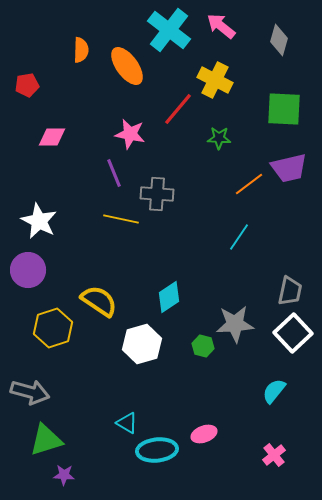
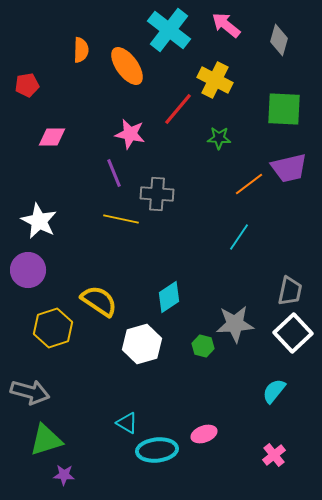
pink arrow: moved 5 px right, 1 px up
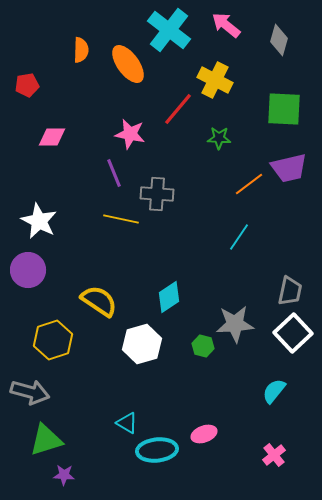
orange ellipse: moved 1 px right, 2 px up
yellow hexagon: moved 12 px down
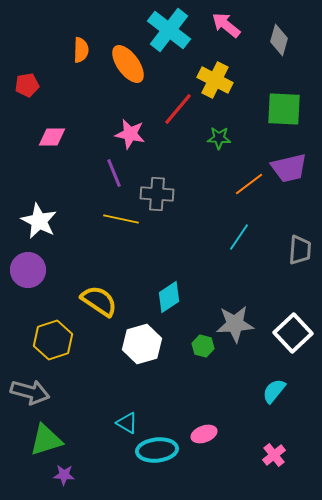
gray trapezoid: moved 10 px right, 41 px up; rotated 8 degrees counterclockwise
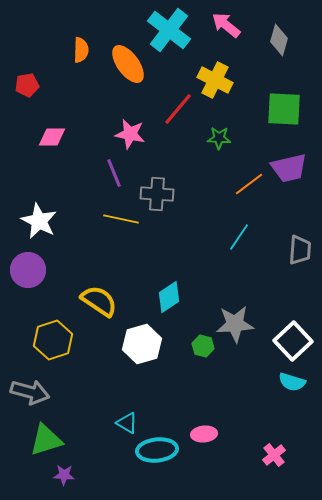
white square: moved 8 px down
cyan semicircle: moved 18 px right, 9 px up; rotated 112 degrees counterclockwise
pink ellipse: rotated 15 degrees clockwise
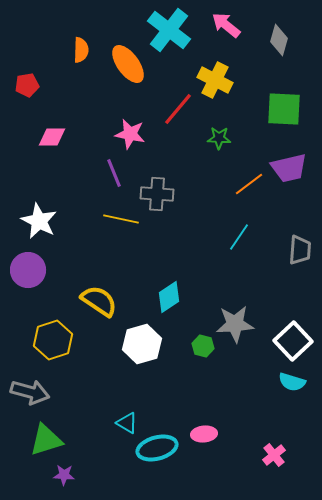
cyan ellipse: moved 2 px up; rotated 9 degrees counterclockwise
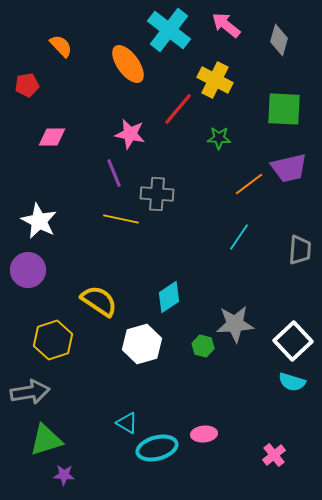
orange semicircle: moved 20 px left, 4 px up; rotated 45 degrees counterclockwise
gray arrow: rotated 24 degrees counterclockwise
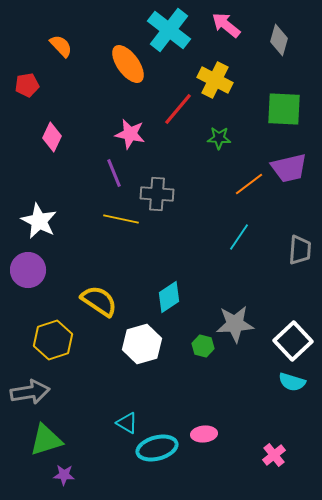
pink diamond: rotated 64 degrees counterclockwise
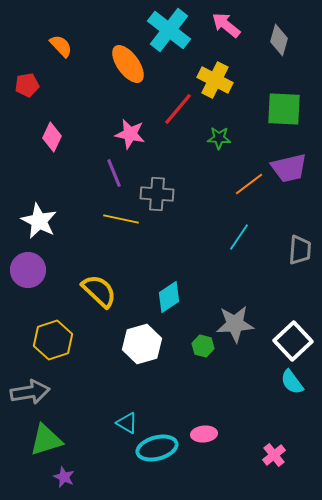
yellow semicircle: moved 10 px up; rotated 9 degrees clockwise
cyan semicircle: rotated 36 degrees clockwise
purple star: moved 2 px down; rotated 20 degrees clockwise
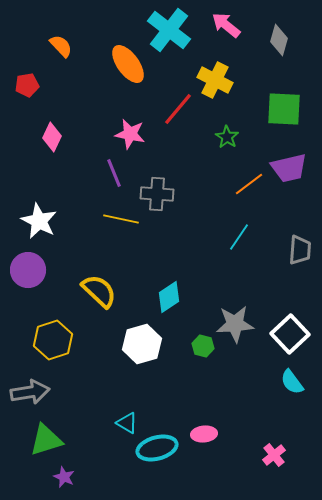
green star: moved 8 px right, 1 px up; rotated 30 degrees clockwise
white square: moved 3 px left, 7 px up
